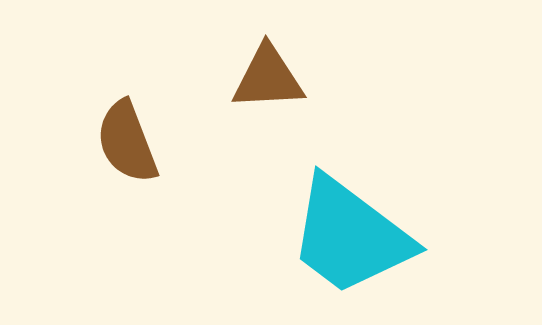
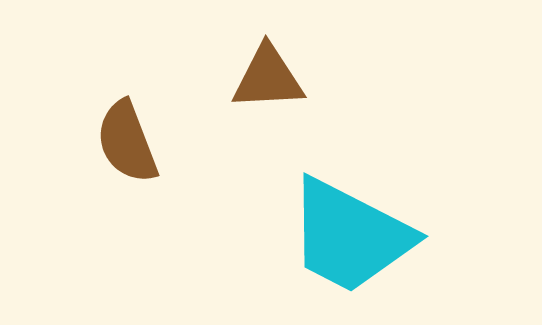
cyan trapezoid: rotated 10 degrees counterclockwise
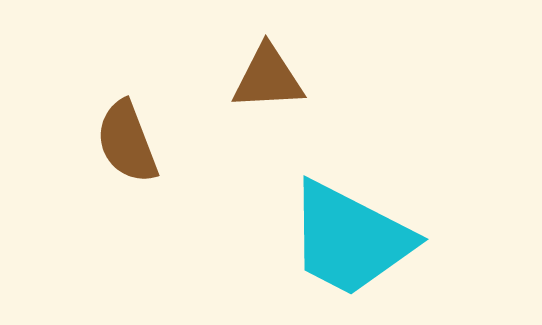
cyan trapezoid: moved 3 px down
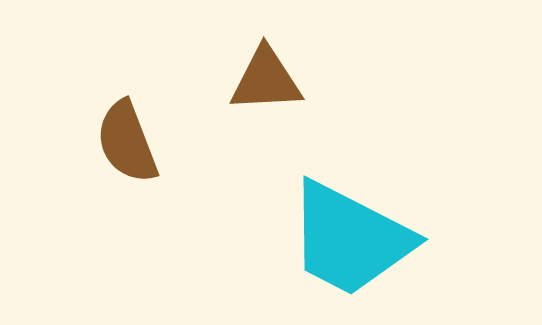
brown triangle: moved 2 px left, 2 px down
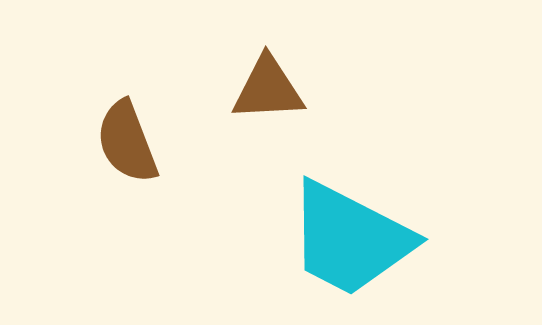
brown triangle: moved 2 px right, 9 px down
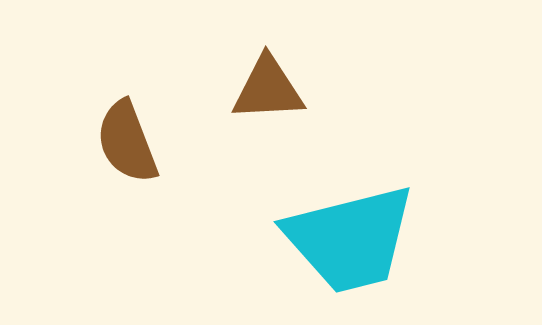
cyan trapezoid: rotated 41 degrees counterclockwise
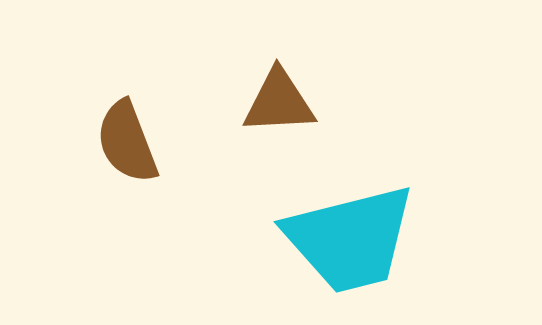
brown triangle: moved 11 px right, 13 px down
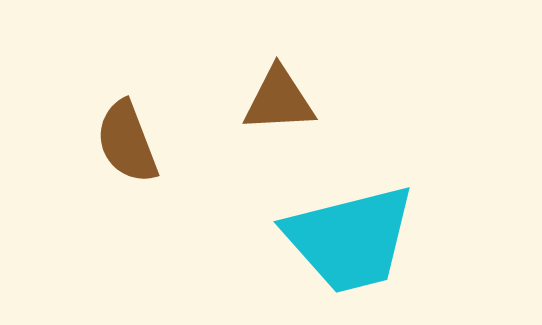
brown triangle: moved 2 px up
